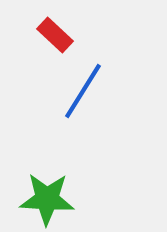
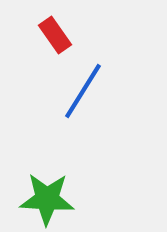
red rectangle: rotated 12 degrees clockwise
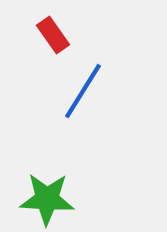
red rectangle: moved 2 px left
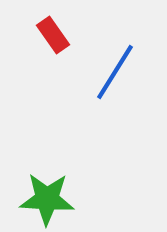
blue line: moved 32 px right, 19 px up
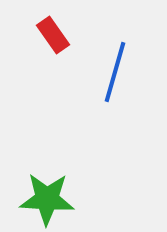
blue line: rotated 16 degrees counterclockwise
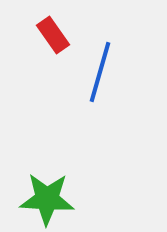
blue line: moved 15 px left
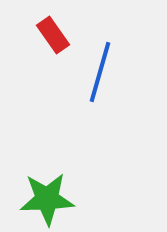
green star: rotated 6 degrees counterclockwise
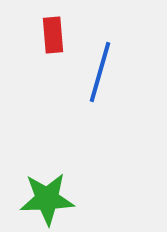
red rectangle: rotated 30 degrees clockwise
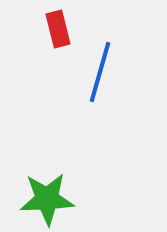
red rectangle: moved 5 px right, 6 px up; rotated 9 degrees counterclockwise
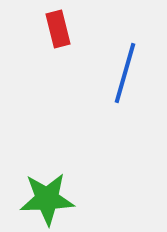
blue line: moved 25 px right, 1 px down
